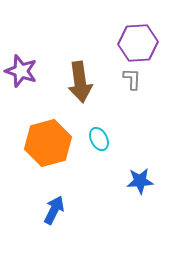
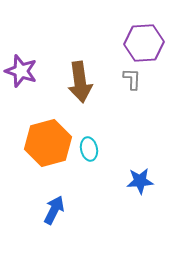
purple hexagon: moved 6 px right
cyan ellipse: moved 10 px left, 10 px down; rotated 15 degrees clockwise
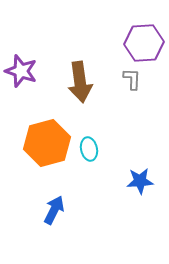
orange hexagon: moved 1 px left
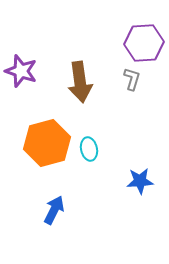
gray L-shape: rotated 15 degrees clockwise
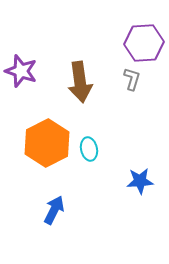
orange hexagon: rotated 12 degrees counterclockwise
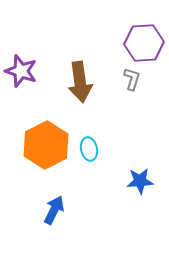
orange hexagon: moved 1 px left, 2 px down
